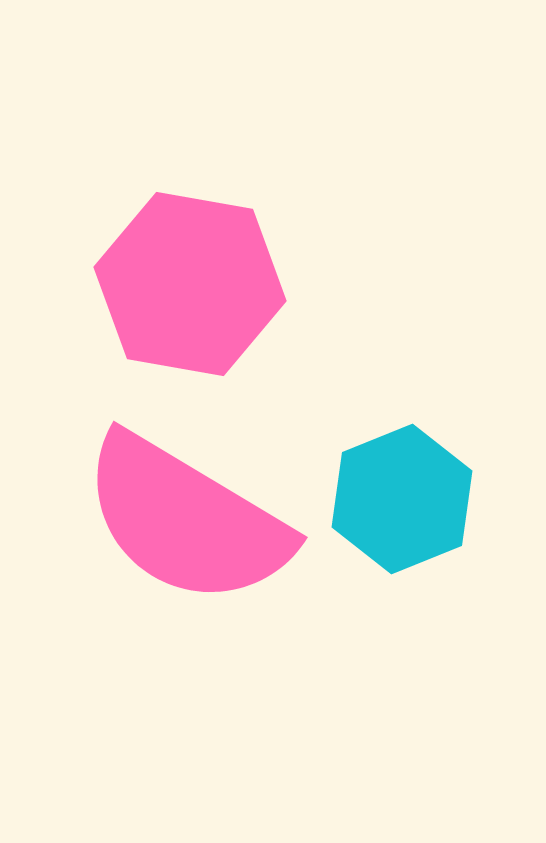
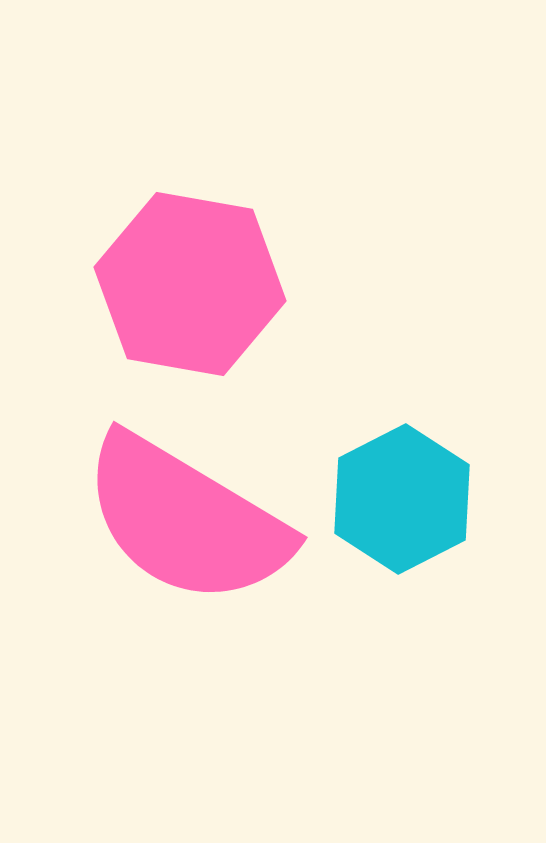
cyan hexagon: rotated 5 degrees counterclockwise
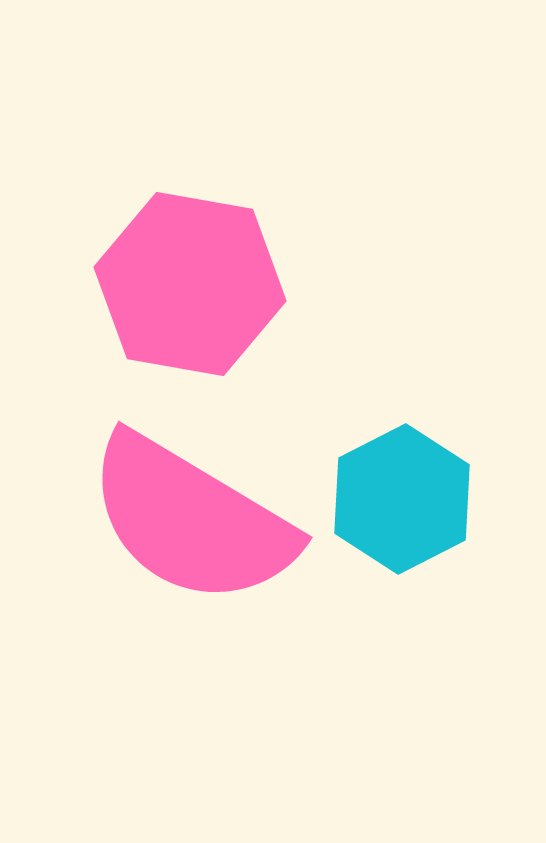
pink semicircle: moved 5 px right
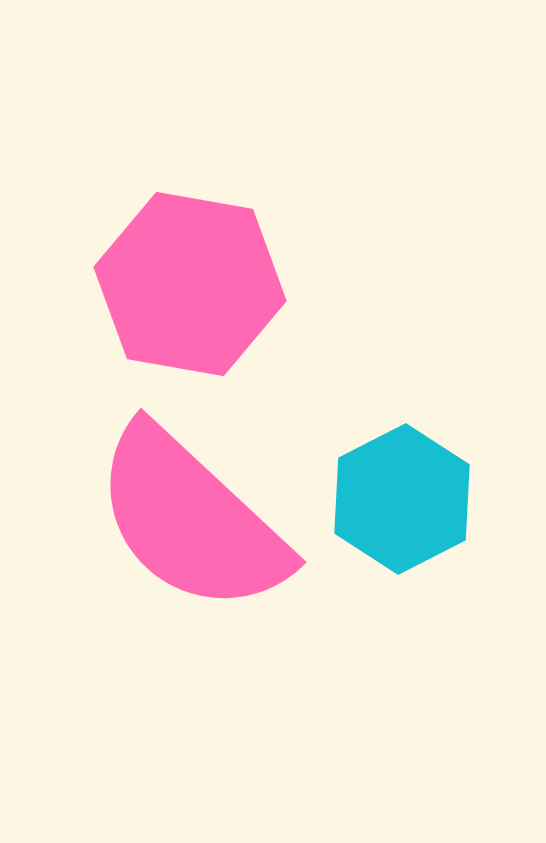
pink semicircle: rotated 12 degrees clockwise
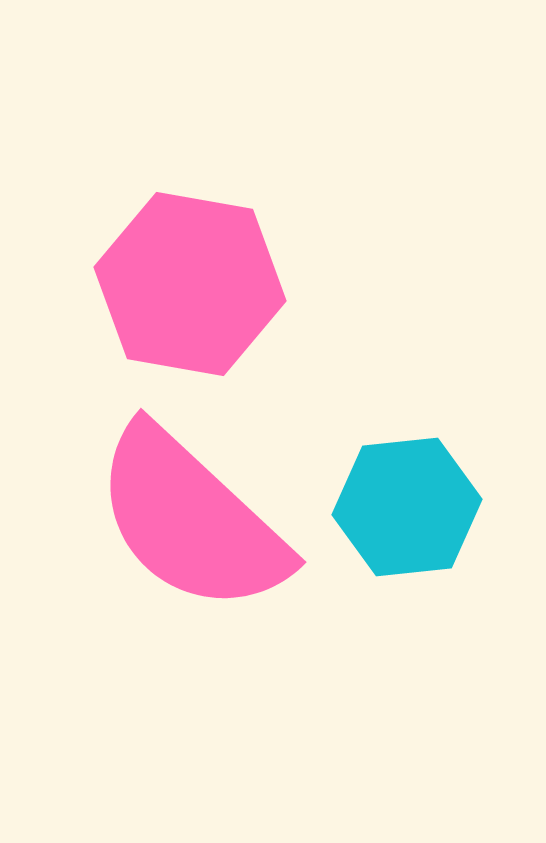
cyan hexagon: moved 5 px right, 8 px down; rotated 21 degrees clockwise
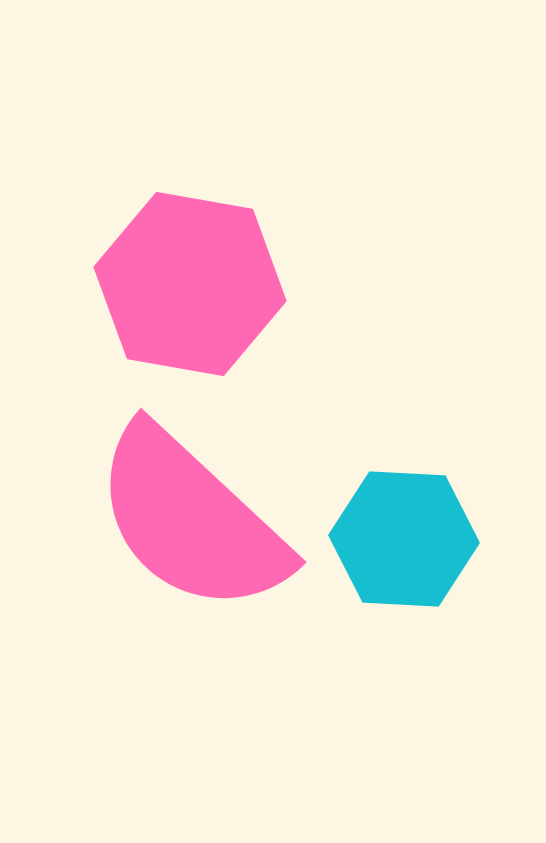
cyan hexagon: moved 3 px left, 32 px down; rotated 9 degrees clockwise
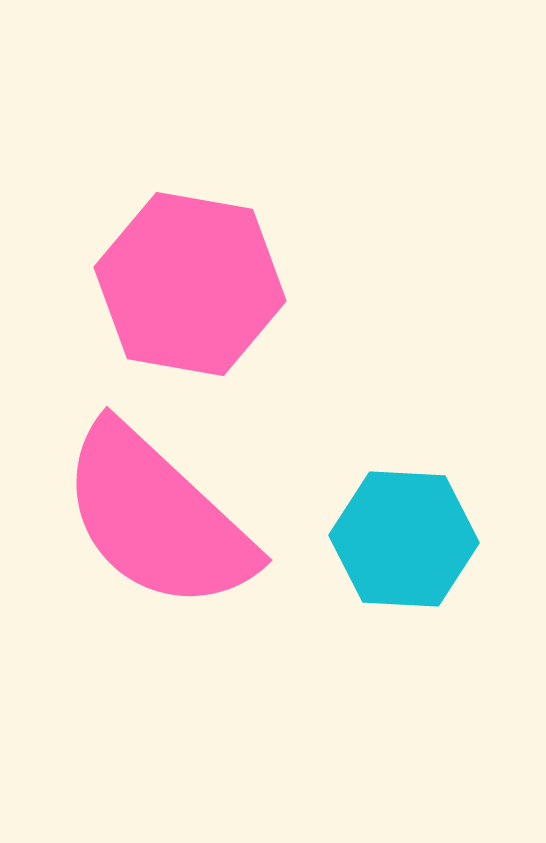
pink semicircle: moved 34 px left, 2 px up
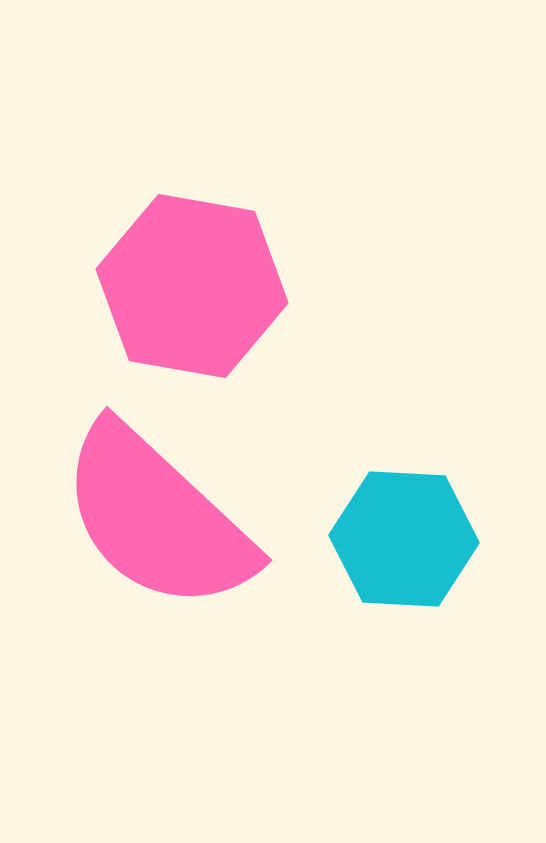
pink hexagon: moved 2 px right, 2 px down
